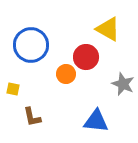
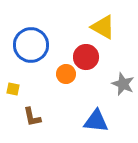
yellow triangle: moved 5 px left, 2 px up
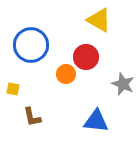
yellow triangle: moved 4 px left, 7 px up
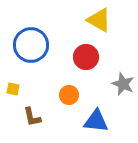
orange circle: moved 3 px right, 21 px down
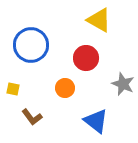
red circle: moved 1 px down
orange circle: moved 4 px left, 7 px up
brown L-shape: rotated 25 degrees counterclockwise
blue triangle: rotated 32 degrees clockwise
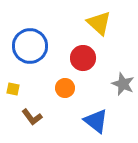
yellow triangle: moved 3 px down; rotated 12 degrees clockwise
blue circle: moved 1 px left, 1 px down
red circle: moved 3 px left
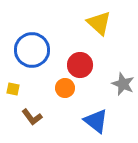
blue circle: moved 2 px right, 4 px down
red circle: moved 3 px left, 7 px down
